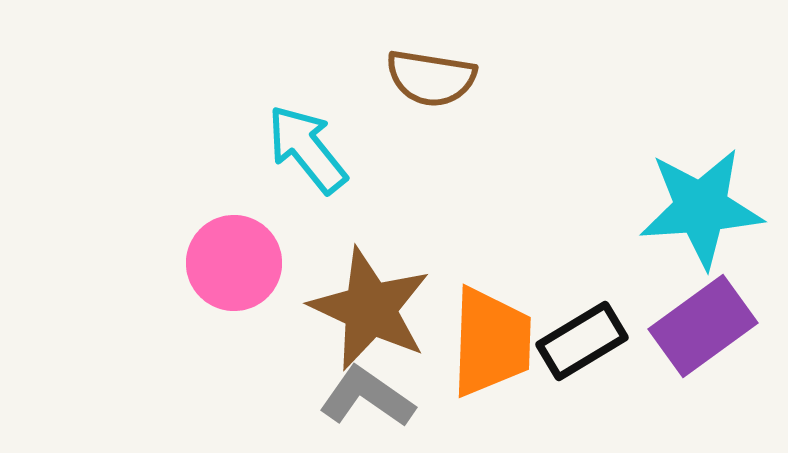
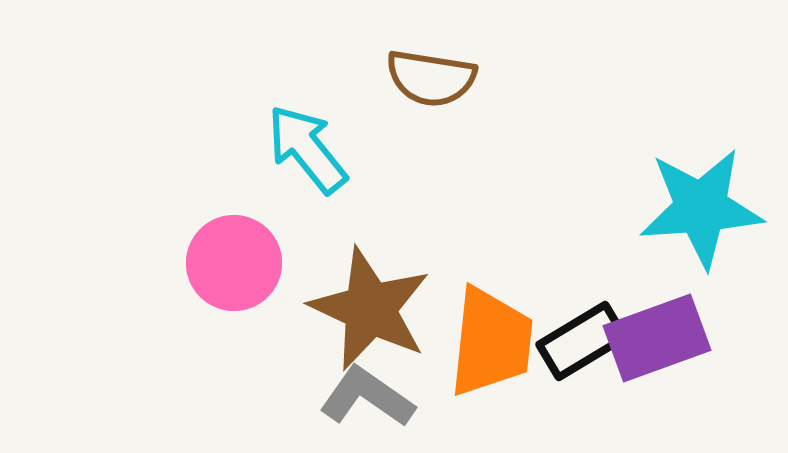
purple rectangle: moved 46 px left, 12 px down; rotated 16 degrees clockwise
orange trapezoid: rotated 4 degrees clockwise
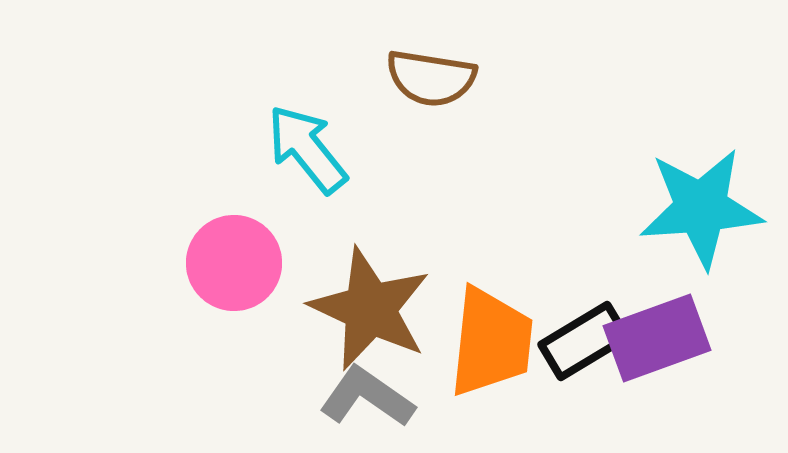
black rectangle: moved 2 px right
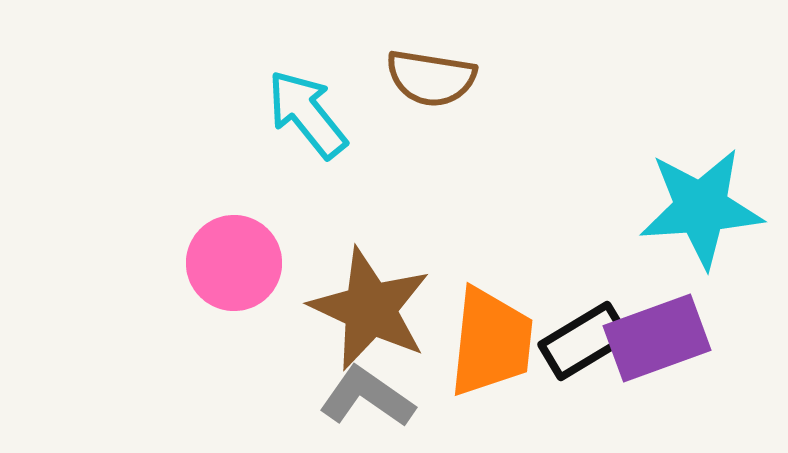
cyan arrow: moved 35 px up
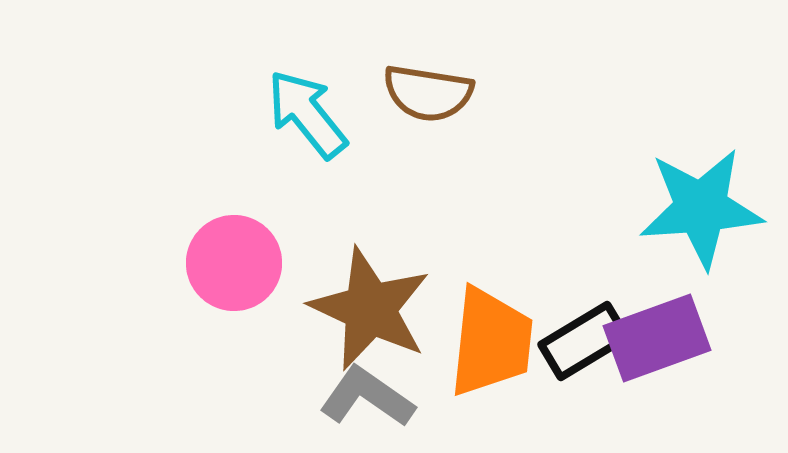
brown semicircle: moved 3 px left, 15 px down
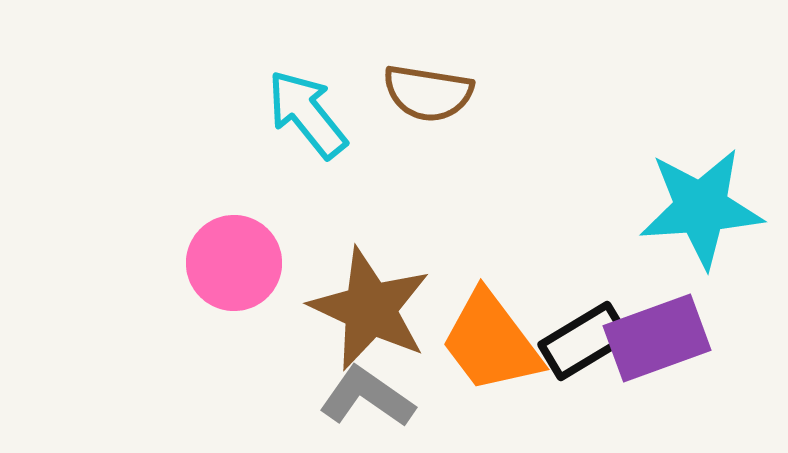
orange trapezoid: rotated 137 degrees clockwise
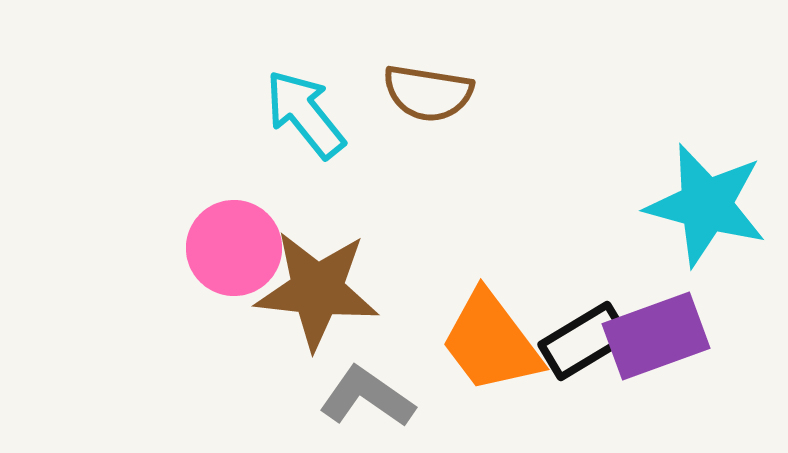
cyan arrow: moved 2 px left
cyan star: moved 5 px right, 3 px up; rotated 19 degrees clockwise
pink circle: moved 15 px up
brown star: moved 53 px left, 19 px up; rotated 19 degrees counterclockwise
purple rectangle: moved 1 px left, 2 px up
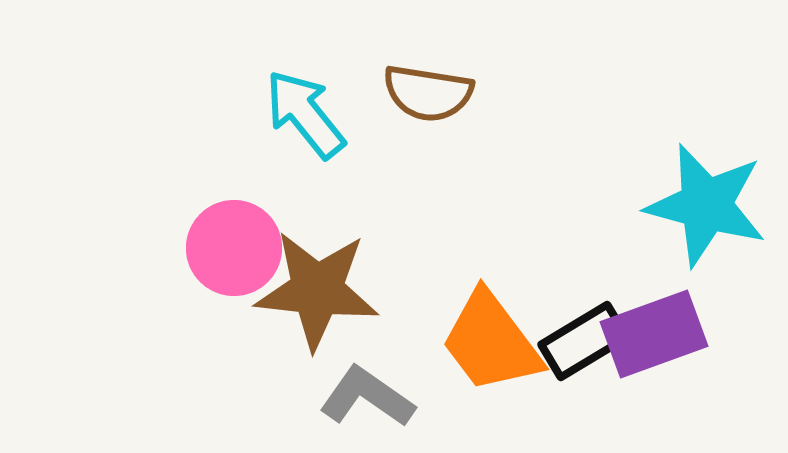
purple rectangle: moved 2 px left, 2 px up
